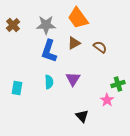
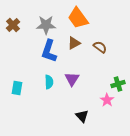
purple triangle: moved 1 px left
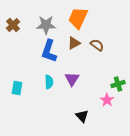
orange trapezoid: rotated 60 degrees clockwise
brown semicircle: moved 3 px left, 2 px up
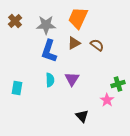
brown cross: moved 2 px right, 4 px up
cyan semicircle: moved 1 px right, 2 px up
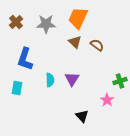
brown cross: moved 1 px right, 1 px down
gray star: moved 1 px up
brown triangle: moved 1 px right, 1 px up; rotated 48 degrees counterclockwise
blue L-shape: moved 24 px left, 8 px down
green cross: moved 2 px right, 3 px up
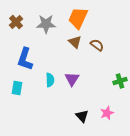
pink star: moved 13 px down; rotated 16 degrees clockwise
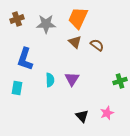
brown cross: moved 1 px right, 3 px up; rotated 24 degrees clockwise
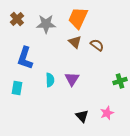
brown cross: rotated 24 degrees counterclockwise
blue L-shape: moved 1 px up
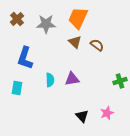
purple triangle: rotated 49 degrees clockwise
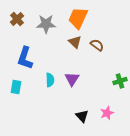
purple triangle: rotated 49 degrees counterclockwise
cyan rectangle: moved 1 px left, 1 px up
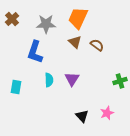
brown cross: moved 5 px left
blue L-shape: moved 10 px right, 6 px up
cyan semicircle: moved 1 px left
